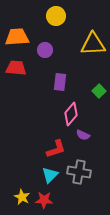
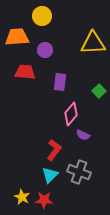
yellow circle: moved 14 px left
yellow triangle: moved 1 px up
red trapezoid: moved 9 px right, 4 px down
red L-shape: moved 2 px left, 1 px down; rotated 35 degrees counterclockwise
gray cross: rotated 10 degrees clockwise
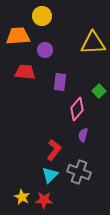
orange trapezoid: moved 1 px right, 1 px up
pink diamond: moved 6 px right, 5 px up
purple semicircle: rotated 80 degrees clockwise
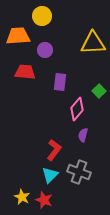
red star: rotated 18 degrees clockwise
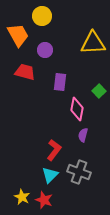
orange trapezoid: moved 1 px up; rotated 65 degrees clockwise
red trapezoid: rotated 10 degrees clockwise
pink diamond: rotated 30 degrees counterclockwise
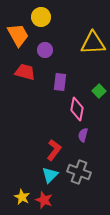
yellow circle: moved 1 px left, 1 px down
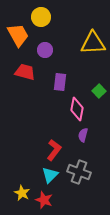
yellow star: moved 4 px up
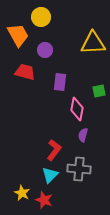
green square: rotated 32 degrees clockwise
gray cross: moved 3 px up; rotated 15 degrees counterclockwise
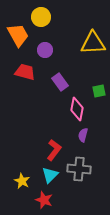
purple rectangle: rotated 42 degrees counterclockwise
yellow star: moved 12 px up
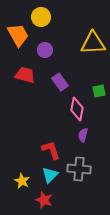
red trapezoid: moved 3 px down
red L-shape: moved 3 px left; rotated 55 degrees counterclockwise
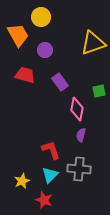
yellow triangle: rotated 16 degrees counterclockwise
purple semicircle: moved 2 px left
yellow star: rotated 21 degrees clockwise
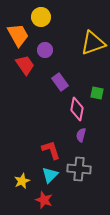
red trapezoid: moved 10 px up; rotated 40 degrees clockwise
green square: moved 2 px left, 2 px down; rotated 24 degrees clockwise
